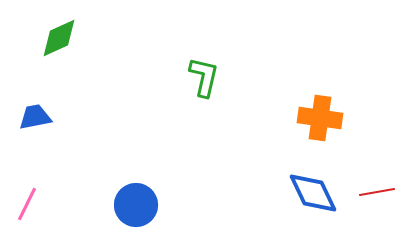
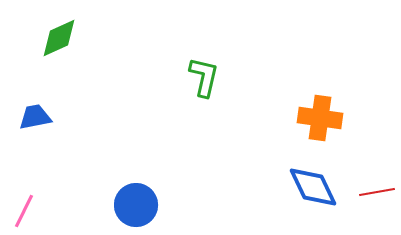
blue diamond: moved 6 px up
pink line: moved 3 px left, 7 px down
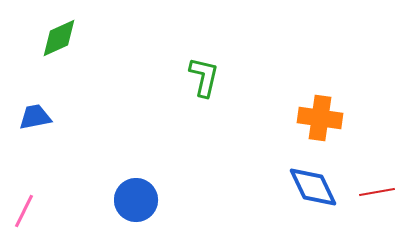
blue circle: moved 5 px up
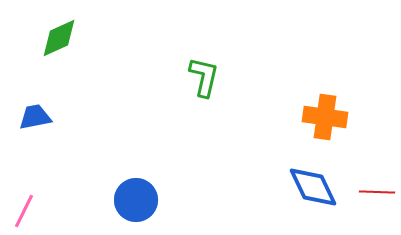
orange cross: moved 5 px right, 1 px up
red line: rotated 12 degrees clockwise
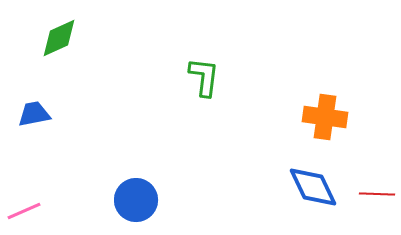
green L-shape: rotated 6 degrees counterclockwise
blue trapezoid: moved 1 px left, 3 px up
red line: moved 2 px down
pink line: rotated 40 degrees clockwise
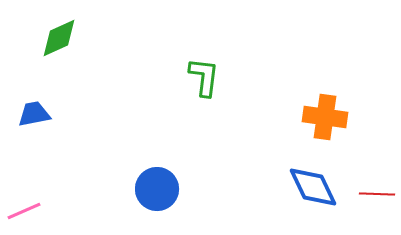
blue circle: moved 21 px right, 11 px up
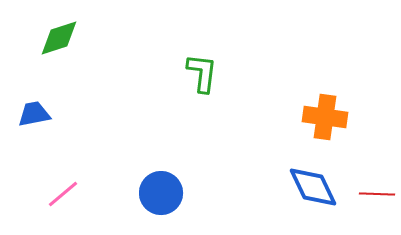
green diamond: rotated 6 degrees clockwise
green L-shape: moved 2 px left, 4 px up
blue circle: moved 4 px right, 4 px down
pink line: moved 39 px right, 17 px up; rotated 16 degrees counterclockwise
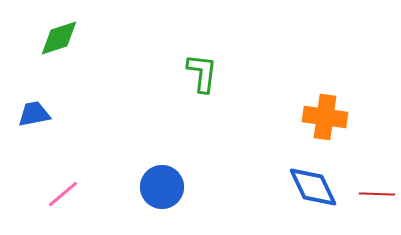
blue circle: moved 1 px right, 6 px up
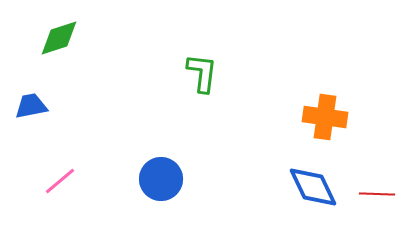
blue trapezoid: moved 3 px left, 8 px up
blue circle: moved 1 px left, 8 px up
pink line: moved 3 px left, 13 px up
